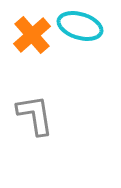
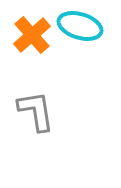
gray L-shape: moved 1 px right, 4 px up
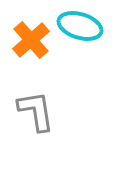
orange cross: moved 1 px left, 5 px down
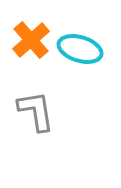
cyan ellipse: moved 23 px down
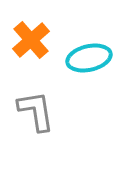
cyan ellipse: moved 9 px right, 9 px down; rotated 30 degrees counterclockwise
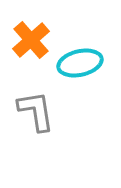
cyan ellipse: moved 9 px left, 5 px down
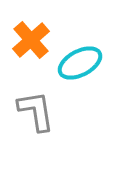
cyan ellipse: rotated 15 degrees counterclockwise
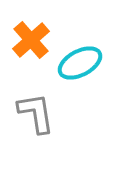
gray L-shape: moved 2 px down
